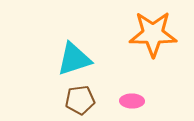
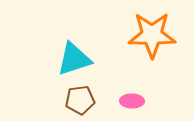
orange star: moved 1 px left, 1 px down
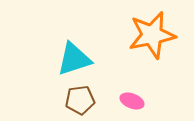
orange star: rotated 12 degrees counterclockwise
pink ellipse: rotated 20 degrees clockwise
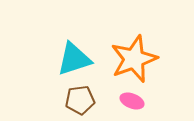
orange star: moved 18 px left, 24 px down; rotated 9 degrees counterclockwise
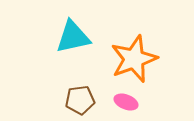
cyan triangle: moved 1 px left, 22 px up; rotated 6 degrees clockwise
pink ellipse: moved 6 px left, 1 px down
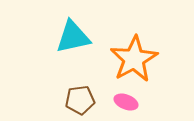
orange star: rotated 9 degrees counterclockwise
